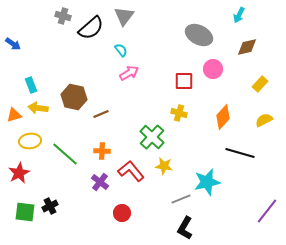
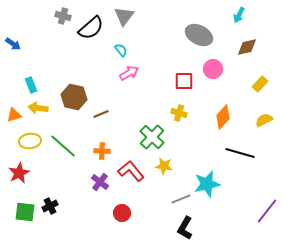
green line: moved 2 px left, 8 px up
cyan star: moved 2 px down
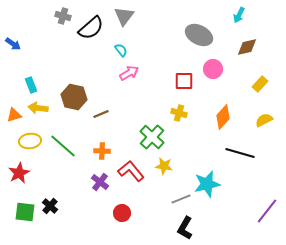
black cross: rotated 21 degrees counterclockwise
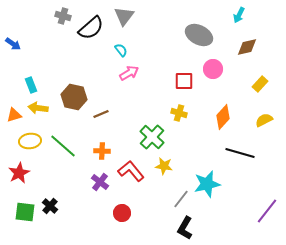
gray line: rotated 30 degrees counterclockwise
